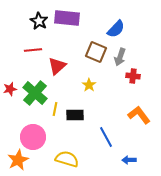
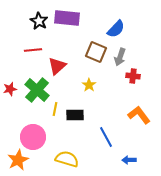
green cross: moved 2 px right, 3 px up
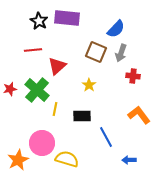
gray arrow: moved 1 px right, 4 px up
black rectangle: moved 7 px right, 1 px down
pink circle: moved 9 px right, 6 px down
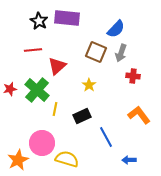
black rectangle: rotated 24 degrees counterclockwise
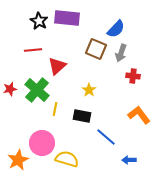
brown square: moved 3 px up
yellow star: moved 5 px down
black rectangle: rotated 36 degrees clockwise
blue line: rotated 20 degrees counterclockwise
